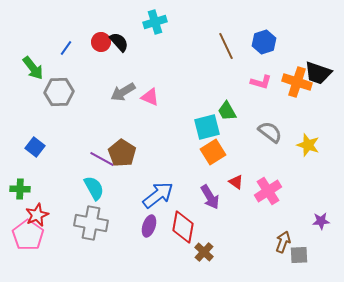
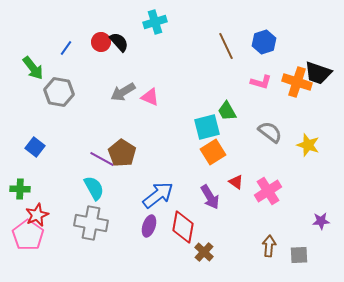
gray hexagon: rotated 12 degrees clockwise
brown arrow: moved 14 px left, 4 px down; rotated 15 degrees counterclockwise
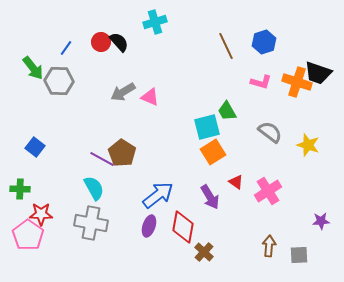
gray hexagon: moved 11 px up; rotated 8 degrees counterclockwise
red star: moved 4 px right, 1 px up; rotated 25 degrees clockwise
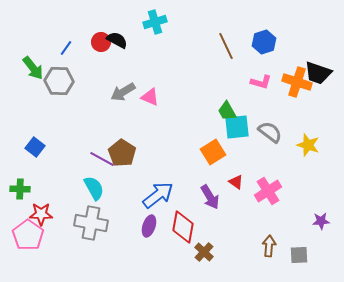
black semicircle: moved 2 px left, 2 px up; rotated 20 degrees counterclockwise
cyan square: moved 30 px right; rotated 8 degrees clockwise
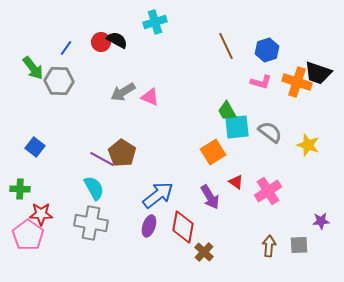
blue hexagon: moved 3 px right, 8 px down
gray square: moved 10 px up
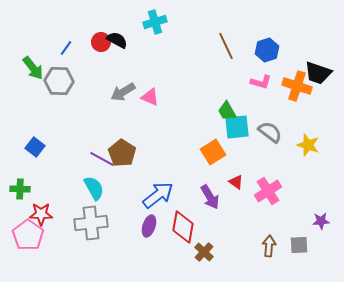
orange cross: moved 4 px down
gray cross: rotated 16 degrees counterclockwise
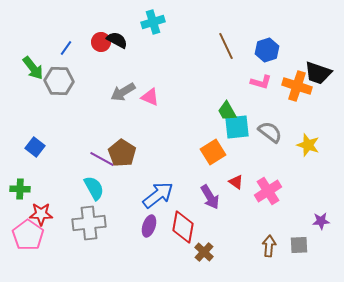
cyan cross: moved 2 px left
gray cross: moved 2 px left
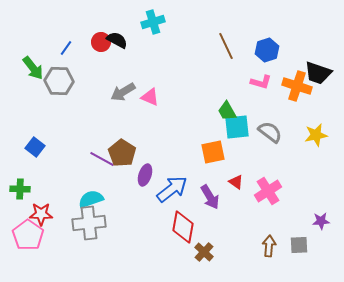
yellow star: moved 8 px right, 10 px up; rotated 30 degrees counterclockwise
orange square: rotated 20 degrees clockwise
cyan semicircle: moved 3 px left, 11 px down; rotated 80 degrees counterclockwise
blue arrow: moved 14 px right, 6 px up
purple ellipse: moved 4 px left, 51 px up
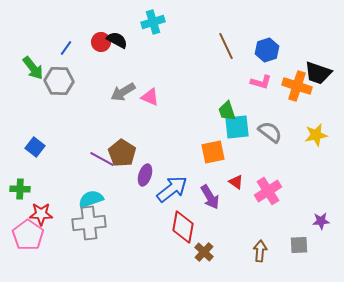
green trapezoid: rotated 10 degrees clockwise
brown arrow: moved 9 px left, 5 px down
